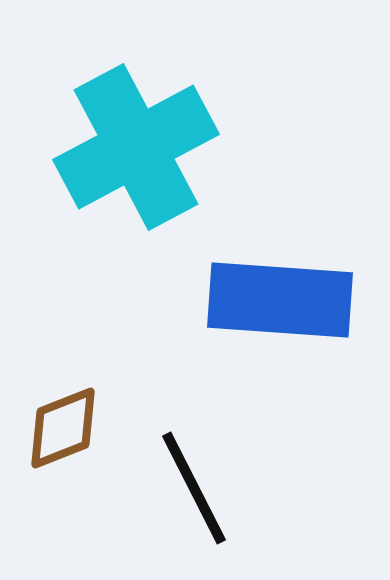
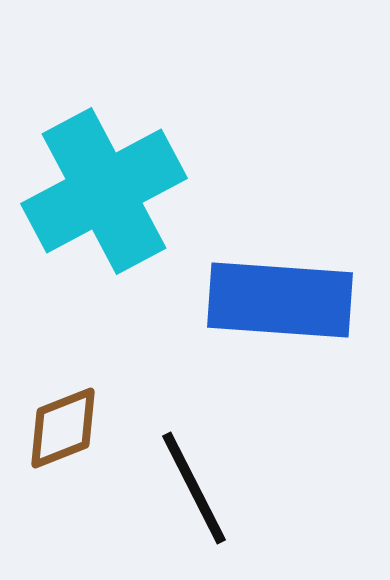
cyan cross: moved 32 px left, 44 px down
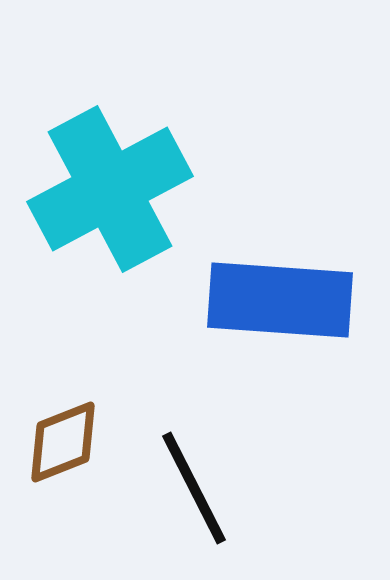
cyan cross: moved 6 px right, 2 px up
brown diamond: moved 14 px down
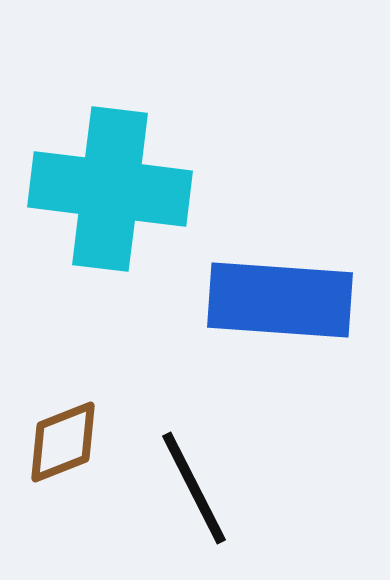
cyan cross: rotated 35 degrees clockwise
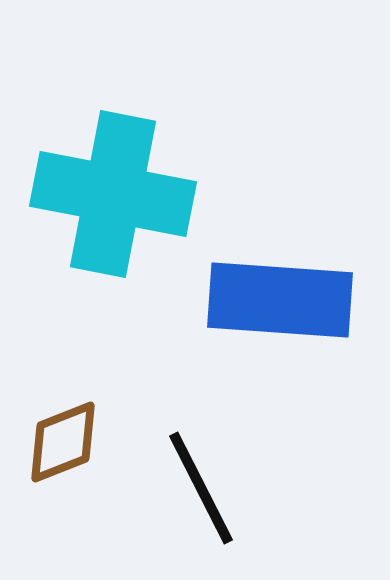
cyan cross: moved 3 px right, 5 px down; rotated 4 degrees clockwise
black line: moved 7 px right
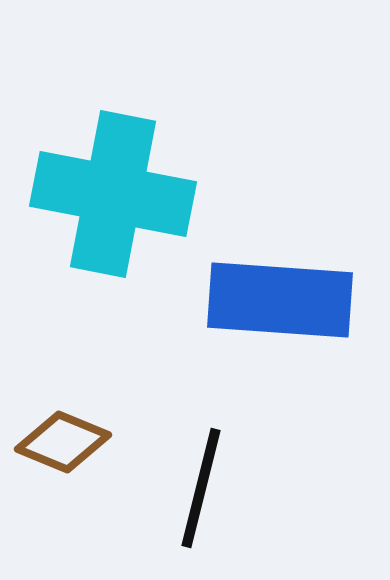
brown diamond: rotated 44 degrees clockwise
black line: rotated 41 degrees clockwise
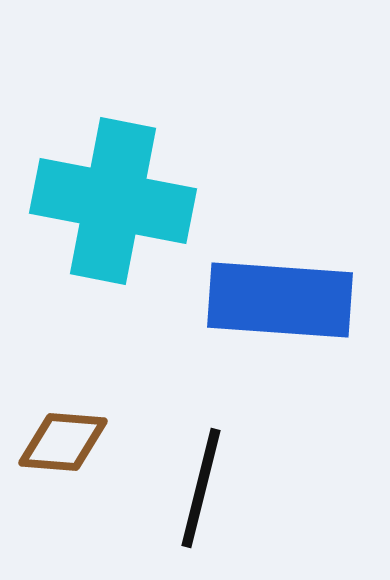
cyan cross: moved 7 px down
brown diamond: rotated 18 degrees counterclockwise
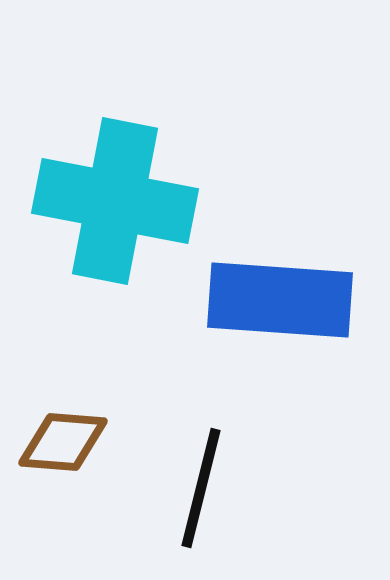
cyan cross: moved 2 px right
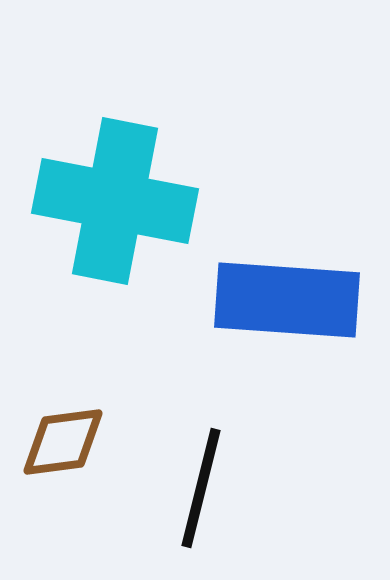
blue rectangle: moved 7 px right
brown diamond: rotated 12 degrees counterclockwise
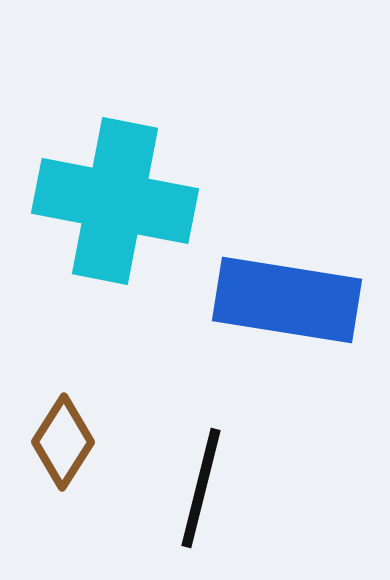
blue rectangle: rotated 5 degrees clockwise
brown diamond: rotated 50 degrees counterclockwise
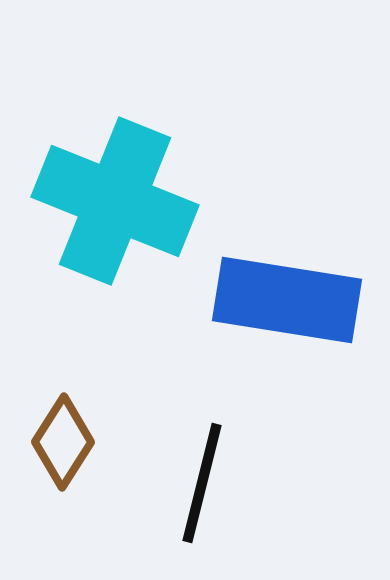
cyan cross: rotated 11 degrees clockwise
black line: moved 1 px right, 5 px up
